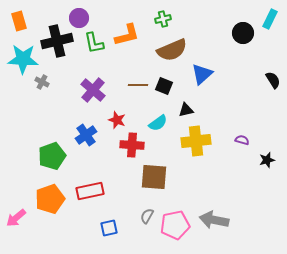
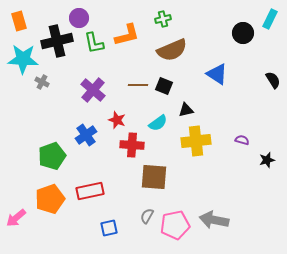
blue triangle: moved 15 px right; rotated 45 degrees counterclockwise
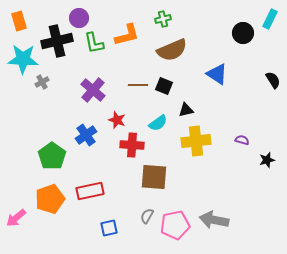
gray cross: rotated 32 degrees clockwise
green pentagon: rotated 16 degrees counterclockwise
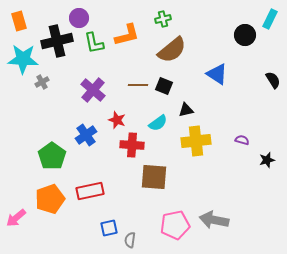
black circle: moved 2 px right, 2 px down
brown semicircle: rotated 16 degrees counterclockwise
gray semicircle: moved 17 px left, 24 px down; rotated 21 degrees counterclockwise
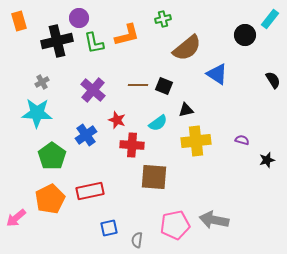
cyan rectangle: rotated 12 degrees clockwise
brown semicircle: moved 15 px right, 2 px up
cyan star: moved 14 px right, 54 px down
orange pentagon: rotated 8 degrees counterclockwise
gray semicircle: moved 7 px right
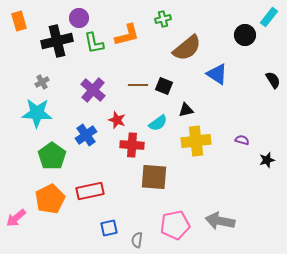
cyan rectangle: moved 1 px left, 2 px up
gray arrow: moved 6 px right, 1 px down
